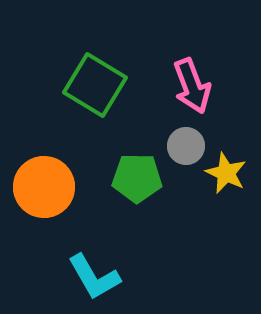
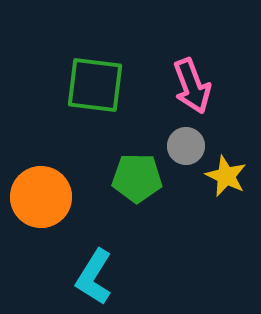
green square: rotated 24 degrees counterclockwise
yellow star: moved 3 px down
orange circle: moved 3 px left, 10 px down
cyan L-shape: rotated 62 degrees clockwise
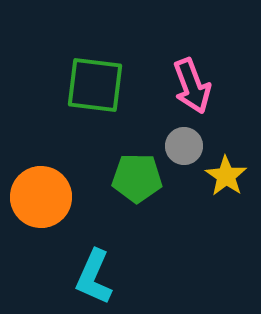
gray circle: moved 2 px left
yellow star: rotated 9 degrees clockwise
cyan L-shape: rotated 8 degrees counterclockwise
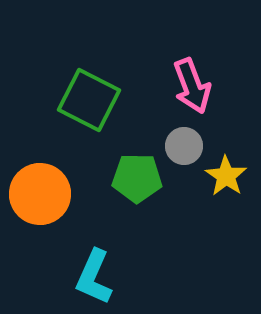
green square: moved 6 px left, 15 px down; rotated 20 degrees clockwise
orange circle: moved 1 px left, 3 px up
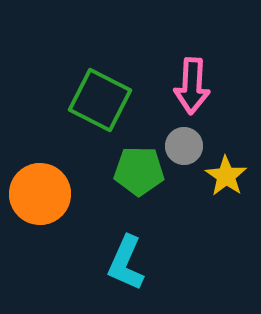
pink arrow: rotated 24 degrees clockwise
green square: moved 11 px right
green pentagon: moved 2 px right, 7 px up
cyan L-shape: moved 32 px right, 14 px up
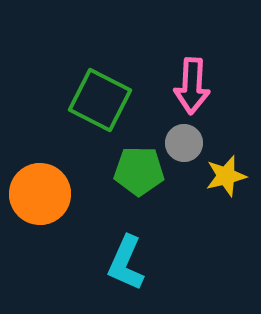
gray circle: moved 3 px up
yellow star: rotated 24 degrees clockwise
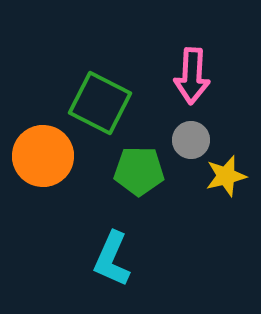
pink arrow: moved 10 px up
green square: moved 3 px down
gray circle: moved 7 px right, 3 px up
orange circle: moved 3 px right, 38 px up
cyan L-shape: moved 14 px left, 4 px up
